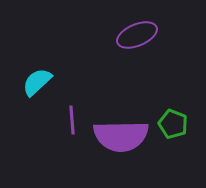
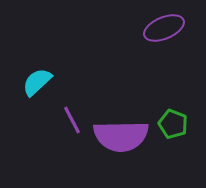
purple ellipse: moved 27 px right, 7 px up
purple line: rotated 24 degrees counterclockwise
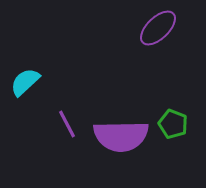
purple ellipse: moved 6 px left; rotated 21 degrees counterclockwise
cyan semicircle: moved 12 px left
purple line: moved 5 px left, 4 px down
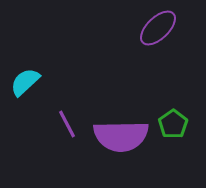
green pentagon: rotated 16 degrees clockwise
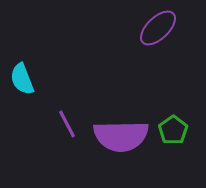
cyan semicircle: moved 3 px left, 3 px up; rotated 68 degrees counterclockwise
green pentagon: moved 6 px down
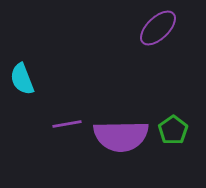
purple line: rotated 72 degrees counterclockwise
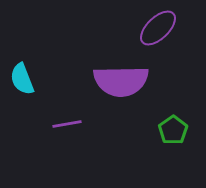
purple semicircle: moved 55 px up
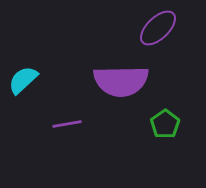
cyan semicircle: moved 1 px right, 1 px down; rotated 68 degrees clockwise
green pentagon: moved 8 px left, 6 px up
